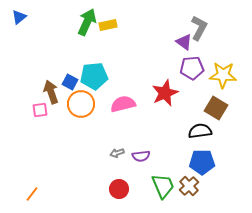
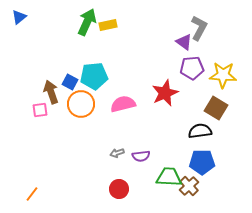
green trapezoid: moved 6 px right, 9 px up; rotated 64 degrees counterclockwise
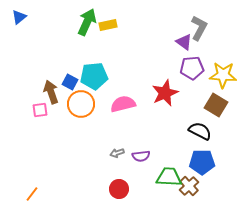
brown square: moved 3 px up
black semicircle: rotated 35 degrees clockwise
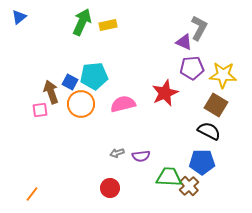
green arrow: moved 5 px left
purple triangle: rotated 12 degrees counterclockwise
black semicircle: moved 9 px right
red circle: moved 9 px left, 1 px up
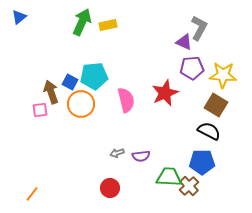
pink semicircle: moved 3 px right, 4 px up; rotated 90 degrees clockwise
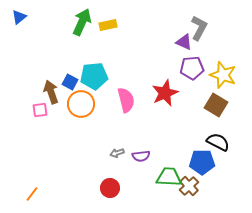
yellow star: rotated 16 degrees clockwise
black semicircle: moved 9 px right, 11 px down
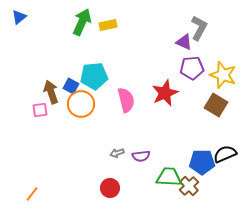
blue square: moved 1 px right, 4 px down
black semicircle: moved 7 px right, 12 px down; rotated 50 degrees counterclockwise
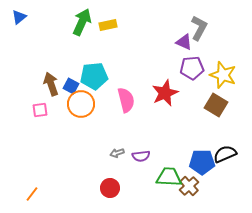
brown arrow: moved 8 px up
